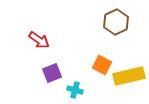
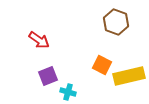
brown hexagon: rotated 15 degrees counterclockwise
purple square: moved 4 px left, 3 px down
cyan cross: moved 7 px left, 2 px down
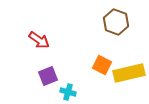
yellow rectangle: moved 3 px up
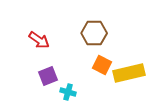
brown hexagon: moved 22 px left, 11 px down; rotated 20 degrees counterclockwise
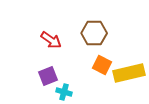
red arrow: moved 12 px right
cyan cross: moved 4 px left
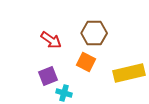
orange square: moved 16 px left, 3 px up
cyan cross: moved 1 px down
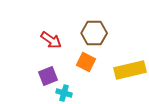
yellow rectangle: moved 1 px right, 3 px up
